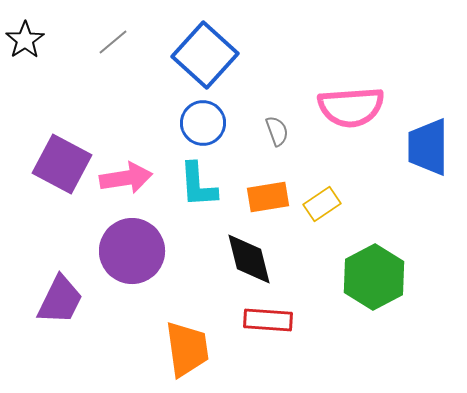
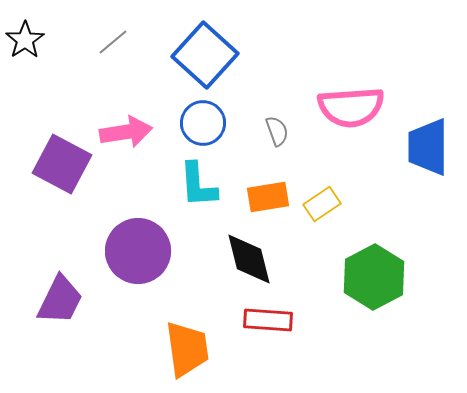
pink arrow: moved 46 px up
purple circle: moved 6 px right
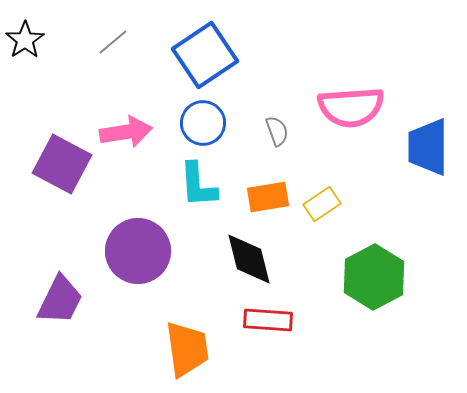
blue square: rotated 14 degrees clockwise
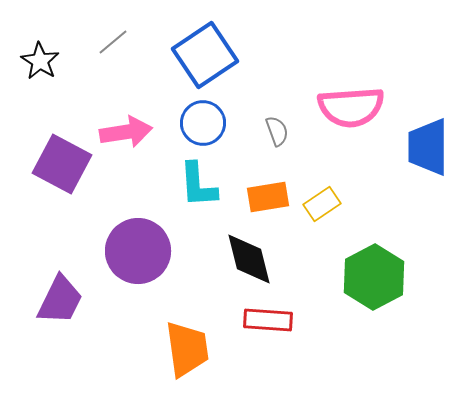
black star: moved 15 px right, 21 px down; rotated 6 degrees counterclockwise
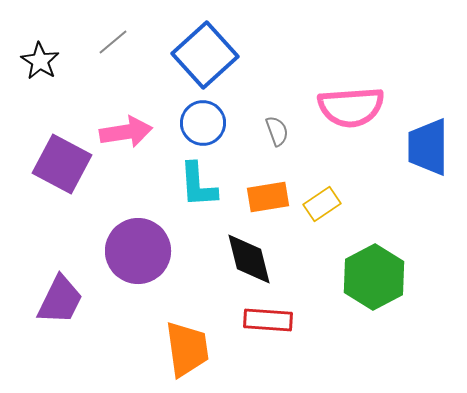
blue square: rotated 8 degrees counterclockwise
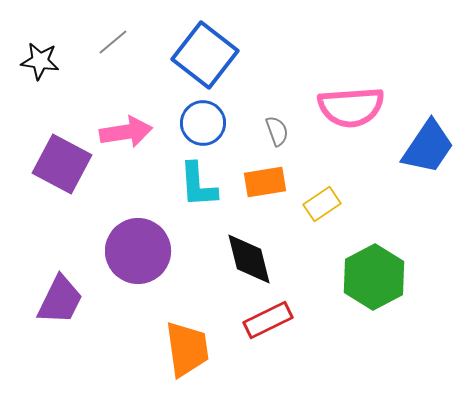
blue square: rotated 10 degrees counterclockwise
black star: rotated 24 degrees counterclockwise
blue trapezoid: rotated 146 degrees counterclockwise
orange rectangle: moved 3 px left, 15 px up
red rectangle: rotated 30 degrees counterclockwise
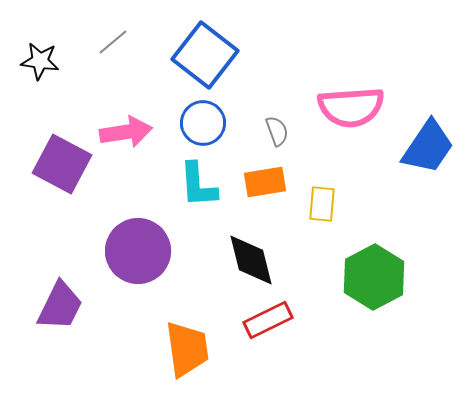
yellow rectangle: rotated 51 degrees counterclockwise
black diamond: moved 2 px right, 1 px down
purple trapezoid: moved 6 px down
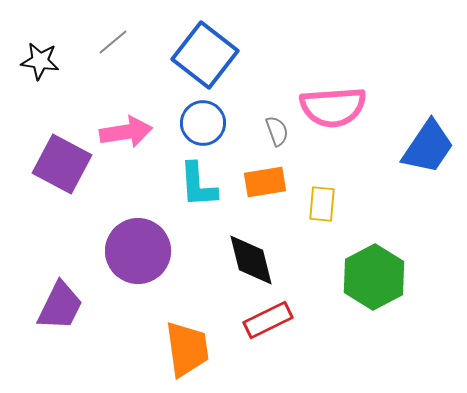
pink semicircle: moved 18 px left
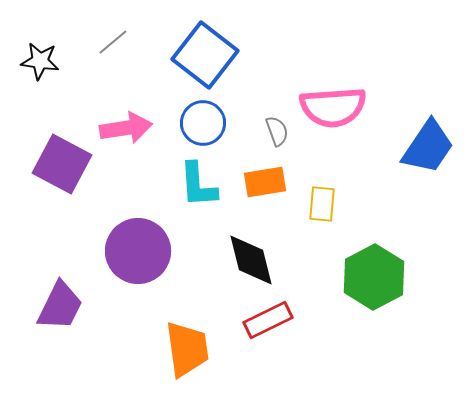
pink arrow: moved 4 px up
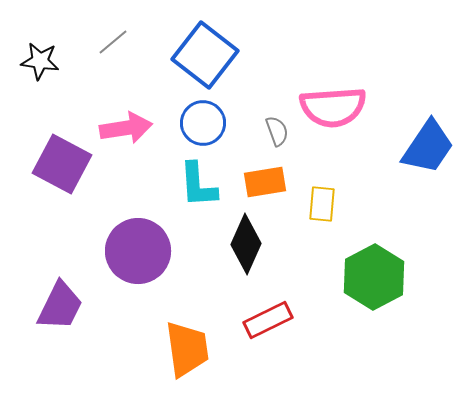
black diamond: moved 5 px left, 16 px up; rotated 38 degrees clockwise
